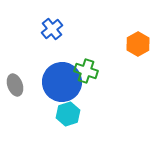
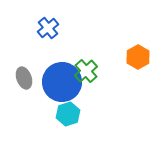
blue cross: moved 4 px left, 1 px up
orange hexagon: moved 13 px down
green cross: rotated 30 degrees clockwise
gray ellipse: moved 9 px right, 7 px up
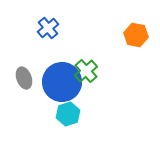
orange hexagon: moved 2 px left, 22 px up; rotated 20 degrees counterclockwise
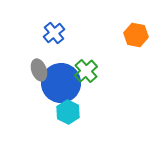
blue cross: moved 6 px right, 5 px down
gray ellipse: moved 15 px right, 8 px up
blue circle: moved 1 px left, 1 px down
cyan hexagon: moved 2 px up; rotated 15 degrees counterclockwise
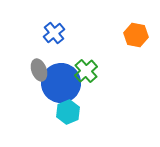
cyan hexagon: rotated 10 degrees clockwise
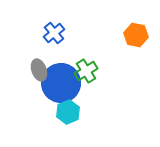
green cross: rotated 10 degrees clockwise
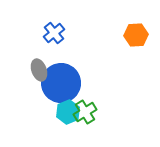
orange hexagon: rotated 15 degrees counterclockwise
green cross: moved 1 px left, 41 px down
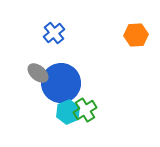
gray ellipse: moved 1 px left, 3 px down; rotated 30 degrees counterclockwise
green cross: moved 2 px up
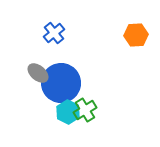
cyan hexagon: rotated 10 degrees counterclockwise
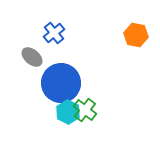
orange hexagon: rotated 15 degrees clockwise
gray ellipse: moved 6 px left, 16 px up
green cross: rotated 20 degrees counterclockwise
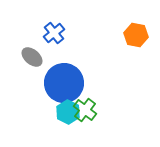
blue circle: moved 3 px right
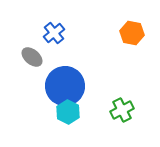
orange hexagon: moved 4 px left, 2 px up
blue circle: moved 1 px right, 3 px down
green cross: moved 37 px right; rotated 25 degrees clockwise
